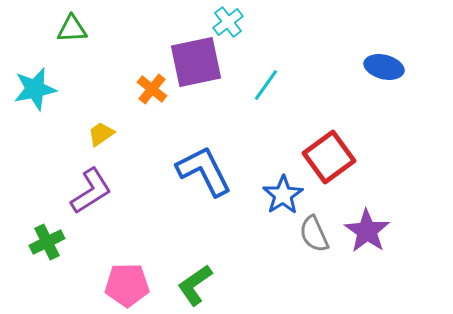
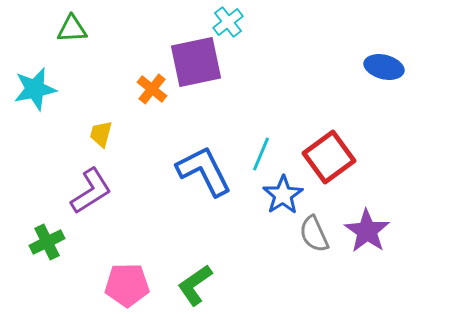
cyan line: moved 5 px left, 69 px down; rotated 12 degrees counterclockwise
yellow trapezoid: rotated 40 degrees counterclockwise
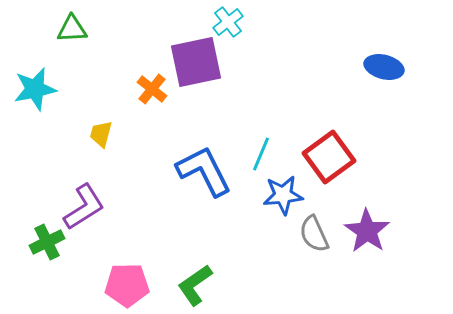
purple L-shape: moved 7 px left, 16 px down
blue star: rotated 27 degrees clockwise
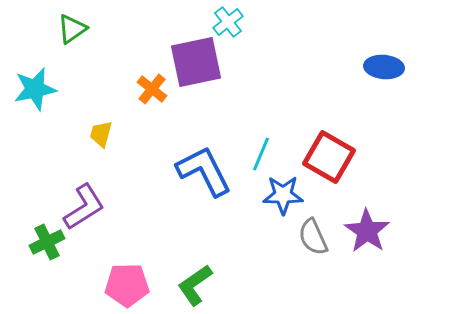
green triangle: rotated 32 degrees counterclockwise
blue ellipse: rotated 9 degrees counterclockwise
red square: rotated 24 degrees counterclockwise
blue star: rotated 6 degrees clockwise
gray semicircle: moved 1 px left, 3 px down
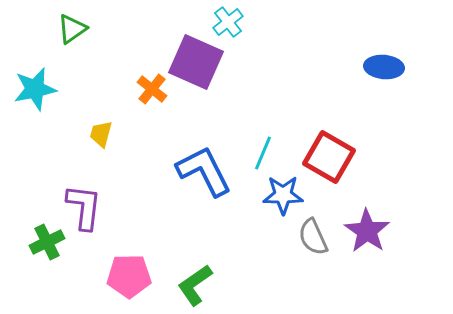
purple square: rotated 36 degrees clockwise
cyan line: moved 2 px right, 1 px up
purple L-shape: rotated 51 degrees counterclockwise
pink pentagon: moved 2 px right, 9 px up
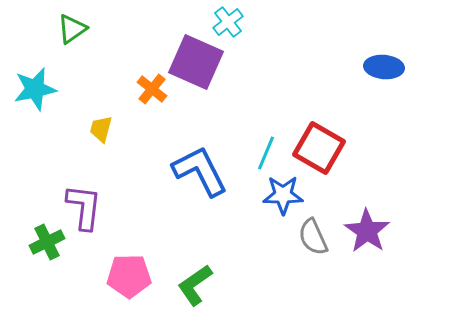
yellow trapezoid: moved 5 px up
cyan line: moved 3 px right
red square: moved 10 px left, 9 px up
blue L-shape: moved 4 px left
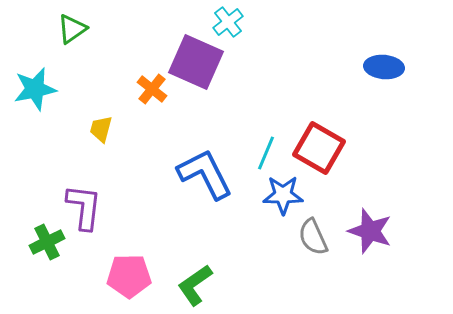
blue L-shape: moved 5 px right, 3 px down
purple star: moved 3 px right; rotated 15 degrees counterclockwise
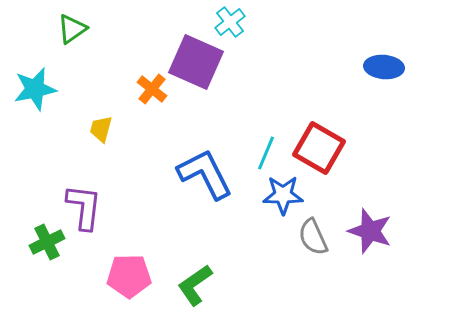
cyan cross: moved 2 px right
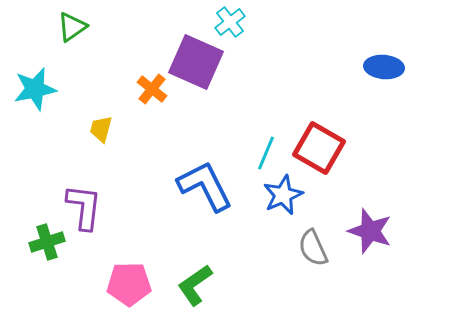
green triangle: moved 2 px up
blue L-shape: moved 12 px down
blue star: rotated 24 degrees counterclockwise
gray semicircle: moved 11 px down
green cross: rotated 8 degrees clockwise
pink pentagon: moved 8 px down
